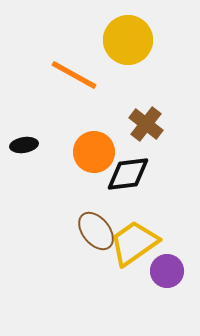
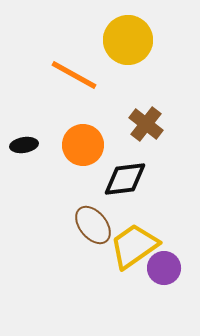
orange circle: moved 11 px left, 7 px up
black diamond: moved 3 px left, 5 px down
brown ellipse: moved 3 px left, 6 px up
yellow trapezoid: moved 3 px down
purple circle: moved 3 px left, 3 px up
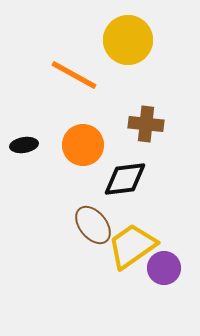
brown cross: rotated 32 degrees counterclockwise
yellow trapezoid: moved 2 px left
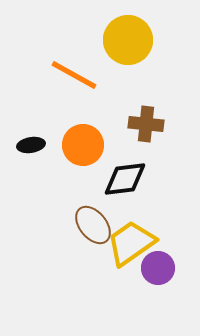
black ellipse: moved 7 px right
yellow trapezoid: moved 1 px left, 3 px up
purple circle: moved 6 px left
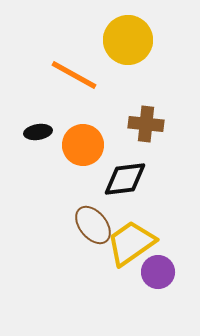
black ellipse: moved 7 px right, 13 px up
purple circle: moved 4 px down
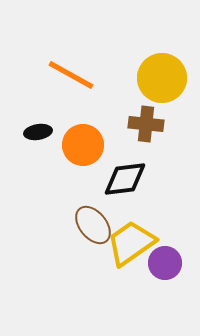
yellow circle: moved 34 px right, 38 px down
orange line: moved 3 px left
purple circle: moved 7 px right, 9 px up
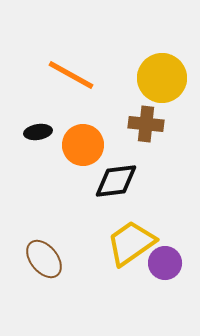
black diamond: moved 9 px left, 2 px down
brown ellipse: moved 49 px left, 34 px down
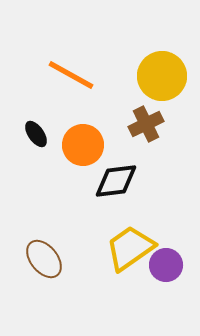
yellow circle: moved 2 px up
brown cross: rotated 32 degrees counterclockwise
black ellipse: moved 2 px left, 2 px down; rotated 64 degrees clockwise
yellow trapezoid: moved 1 px left, 5 px down
purple circle: moved 1 px right, 2 px down
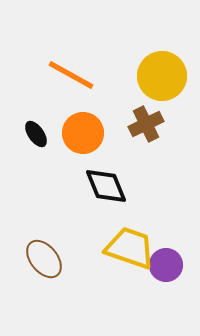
orange circle: moved 12 px up
black diamond: moved 10 px left, 5 px down; rotated 75 degrees clockwise
yellow trapezoid: rotated 54 degrees clockwise
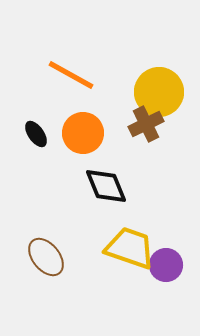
yellow circle: moved 3 px left, 16 px down
brown ellipse: moved 2 px right, 2 px up
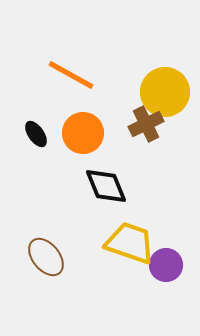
yellow circle: moved 6 px right
yellow trapezoid: moved 5 px up
